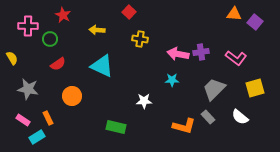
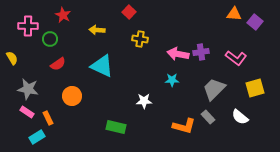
pink rectangle: moved 4 px right, 8 px up
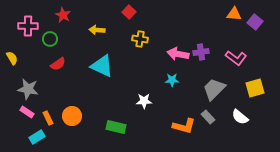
orange circle: moved 20 px down
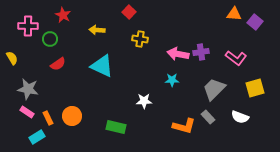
white semicircle: rotated 18 degrees counterclockwise
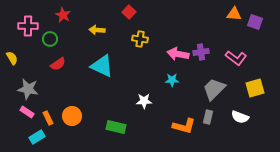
purple square: rotated 21 degrees counterclockwise
gray rectangle: rotated 56 degrees clockwise
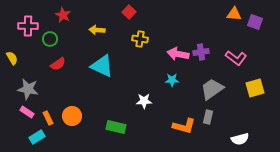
gray trapezoid: moved 2 px left; rotated 10 degrees clockwise
white semicircle: moved 22 px down; rotated 36 degrees counterclockwise
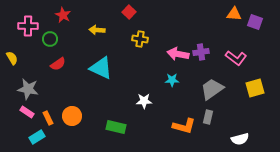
cyan triangle: moved 1 px left, 2 px down
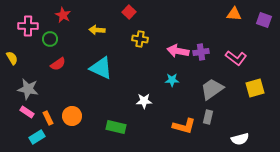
purple square: moved 9 px right, 2 px up
pink arrow: moved 3 px up
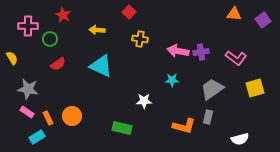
purple square: moved 1 px left; rotated 35 degrees clockwise
cyan triangle: moved 2 px up
green rectangle: moved 6 px right, 1 px down
